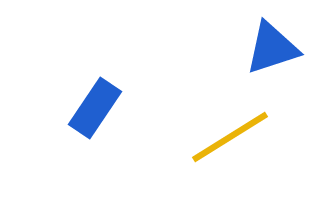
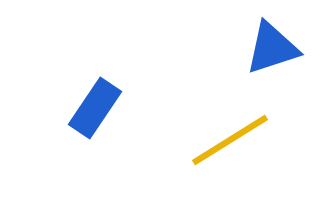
yellow line: moved 3 px down
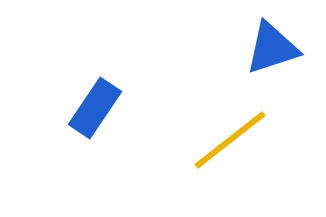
yellow line: rotated 6 degrees counterclockwise
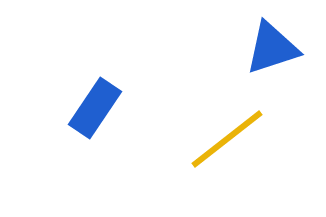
yellow line: moved 3 px left, 1 px up
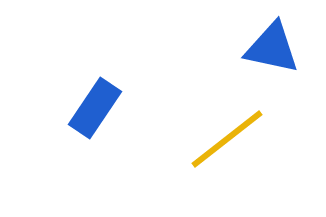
blue triangle: rotated 30 degrees clockwise
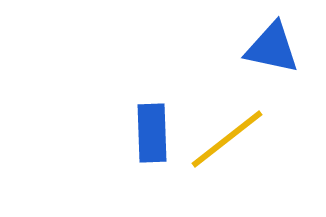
blue rectangle: moved 57 px right, 25 px down; rotated 36 degrees counterclockwise
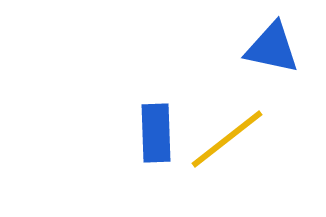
blue rectangle: moved 4 px right
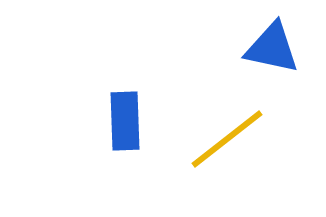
blue rectangle: moved 31 px left, 12 px up
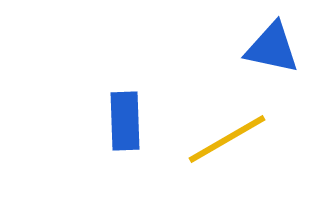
yellow line: rotated 8 degrees clockwise
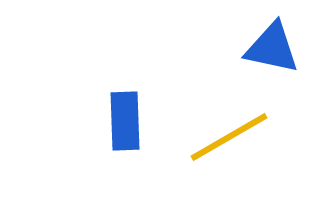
yellow line: moved 2 px right, 2 px up
